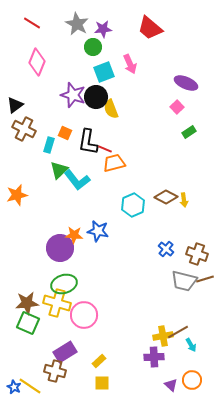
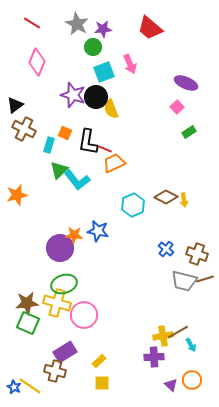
orange trapezoid at (114, 163): rotated 10 degrees counterclockwise
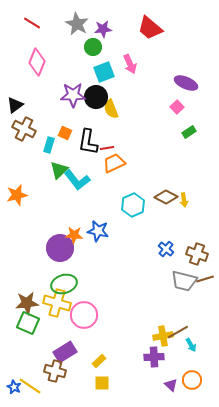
purple star at (73, 95): rotated 20 degrees counterclockwise
red line at (105, 149): moved 2 px right, 1 px up; rotated 32 degrees counterclockwise
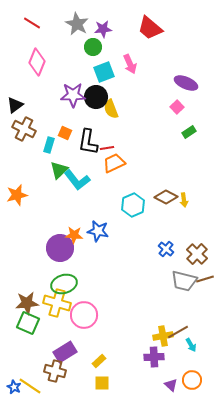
brown cross at (197, 254): rotated 25 degrees clockwise
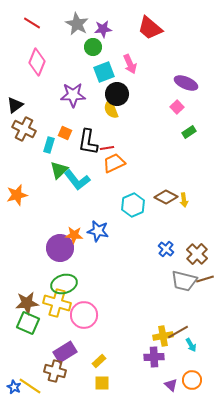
black circle at (96, 97): moved 21 px right, 3 px up
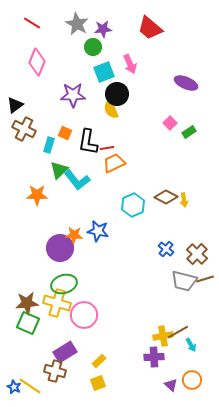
pink square at (177, 107): moved 7 px left, 16 px down
orange star at (17, 195): moved 20 px right; rotated 15 degrees clockwise
yellow square at (102, 383): moved 4 px left; rotated 21 degrees counterclockwise
